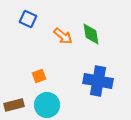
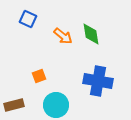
cyan circle: moved 9 px right
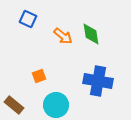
brown rectangle: rotated 54 degrees clockwise
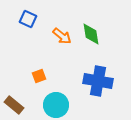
orange arrow: moved 1 px left
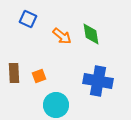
brown rectangle: moved 32 px up; rotated 48 degrees clockwise
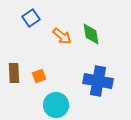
blue square: moved 3 px right, 1 px up; rotated 30 degrees clockwise
